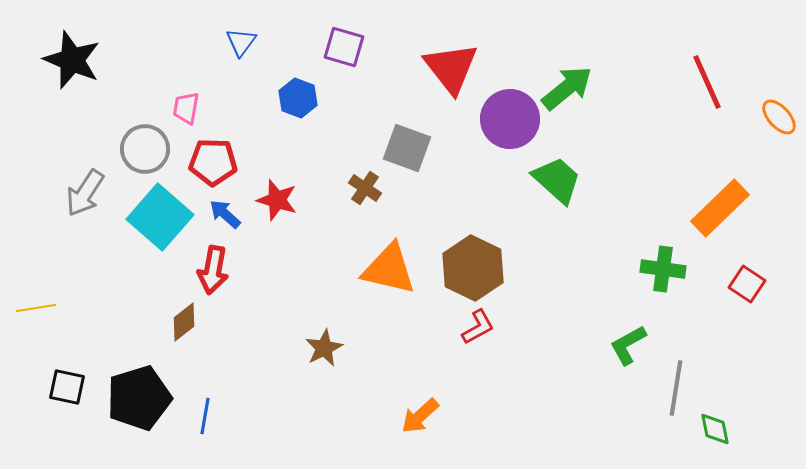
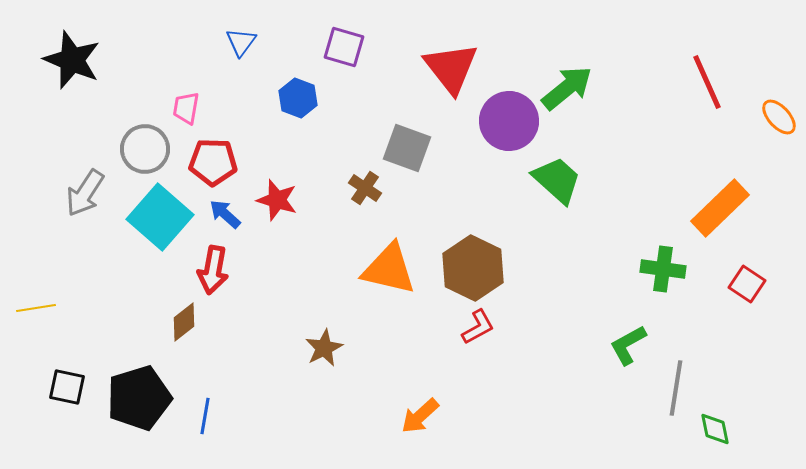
purple circle: moved 1 px left, 2 px down
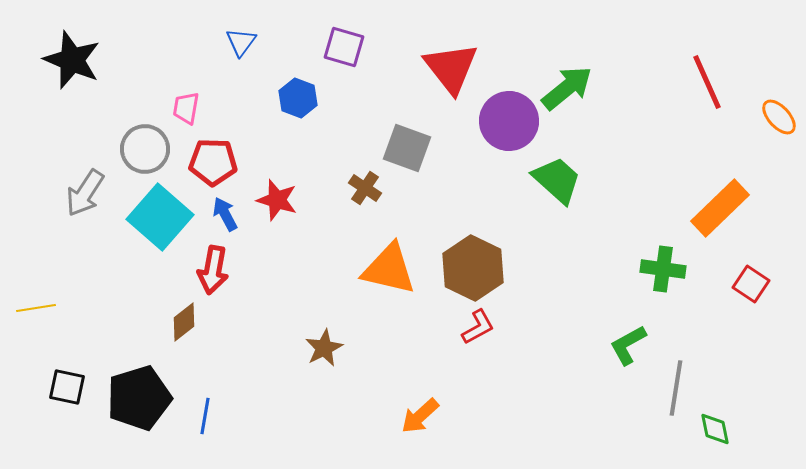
blue arrow: rotated 20 degrees clockwise
red square: moved 4 px right
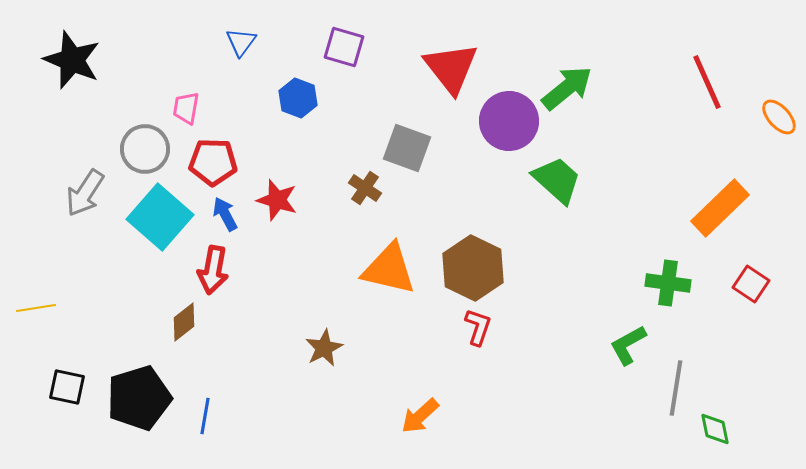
green cross: moved 5 px right, 14 px down
red L-shape: rotated 42 degrees counterclockwise
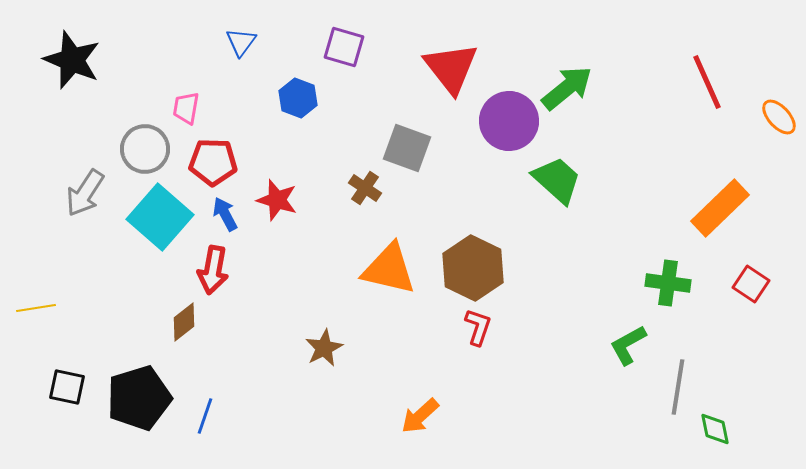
gray line: moved 2 px right, 1 px up
blue line: rotated 9 degrees clockwise
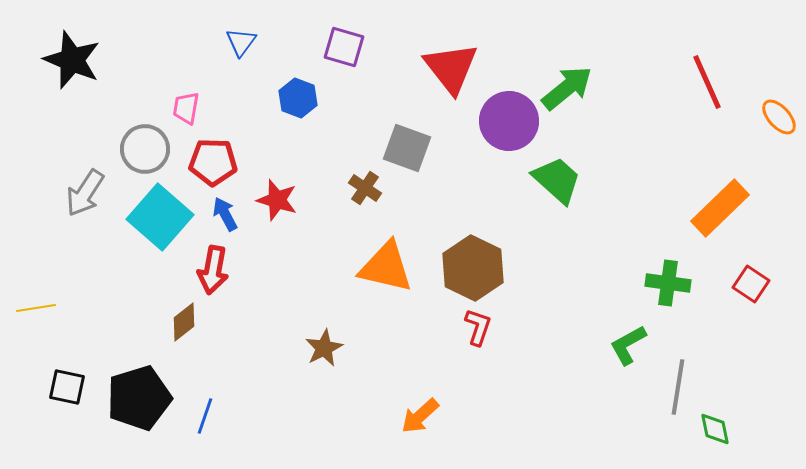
orange triangle: moved 3 px left, 2 px up
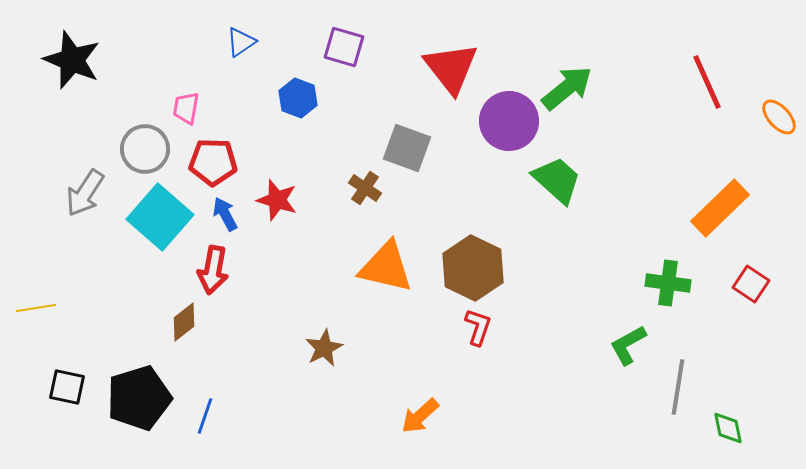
blue triangle: rotated 20 degrees clockwise
green diamond: moved 13 px right, 1 px up
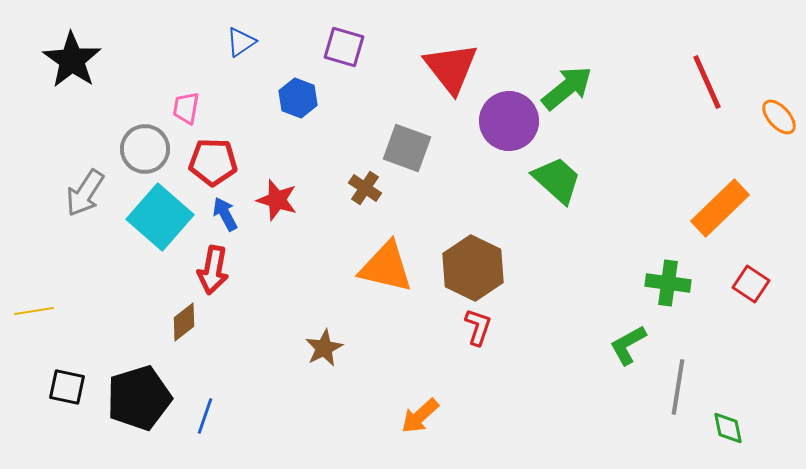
black star: rotated 12 degrees clockwise
yellow line: moved 2 px left, 3 px down
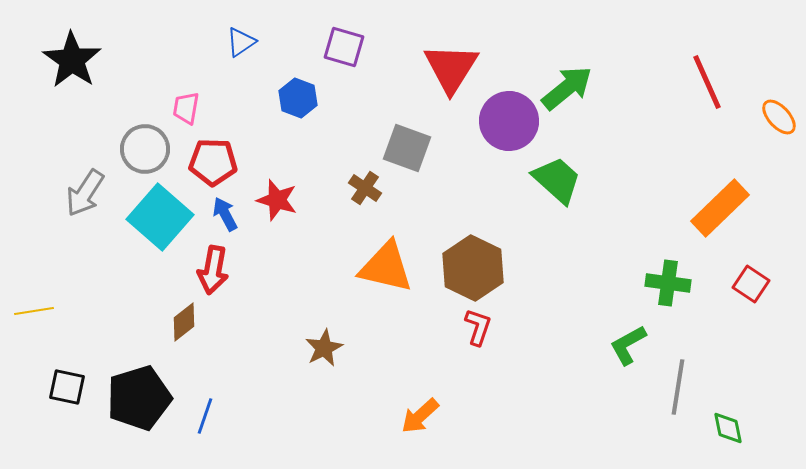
red triangle: rotated 10 degrees clockwise
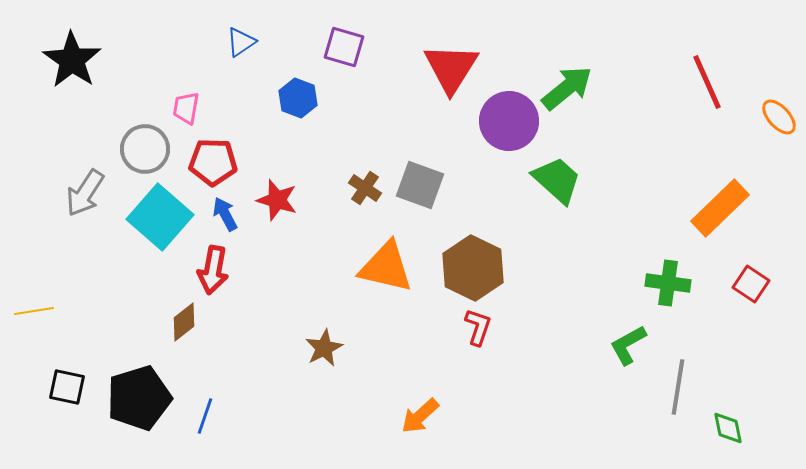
gray square: moved 13 px right, 37 px down
